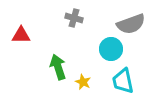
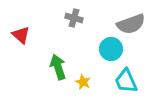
red triangle: rotated 42 degrees clockwise
cyan trapezoid: moved 3 px right; rotated 12 degrees counterclockwise
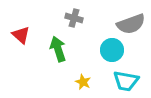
cyan circle: moved 1 px right, 1 px down
green arrow: moved 18 px up
cyan trapezoid: rotated 56 degrees counterclockwise
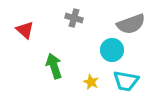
red triangle: moved 4 px right, 5 px up
green arrow: moved 4 px left, 17 px down
yellow star: moved 8 px right
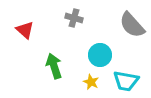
gray semicircle: moved 1 px right, 1 px down; rotated 68 degrees clockwise
cyan circle: moved 12 px left, 5 px down
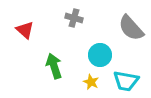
gray semicircle: moved 1 px left, 3 px down
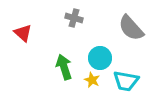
red triangle: moved 2 px left, 3 px down
cyan circle: moved 3 px down
green arrow: moved 10 px right, 1 px down
yellow star: moved 1 px right, 2 px up
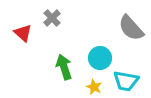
gray cross: moved 22 px left; rotated 30 degrees clockwise
yellow star: moved 2 px right, 7 px down
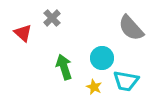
cyan circle: moved 2 px right
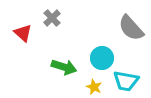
green arrow: rotated 125 degrees clockwise
